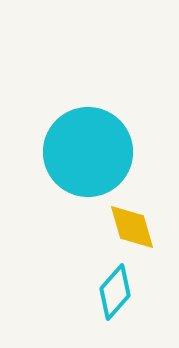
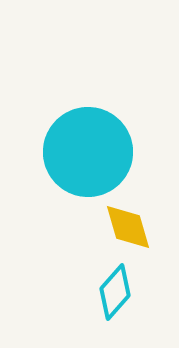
yellow diamond: moved 4 px left
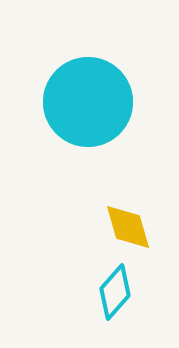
cyan circle: moved 50 px up
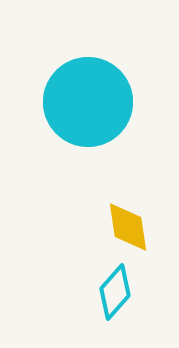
yellow diamond: rotated 8 degrees clockwise
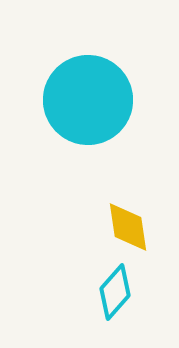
cyan circle: moved 2 px up
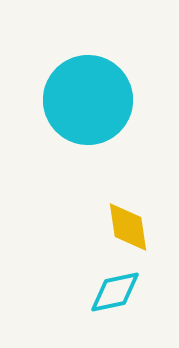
cyan diamond: rotated 36 degrees clockwise
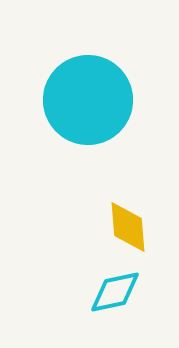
yellow diamond: rotated 4 degrees clockwise
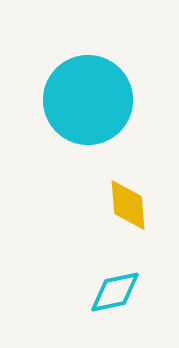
yellow diamond: moved 22 px up
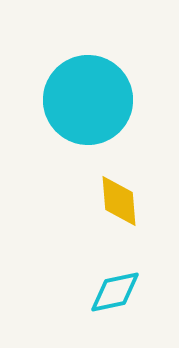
yellow diamond: moved 9 px left, 4 px up
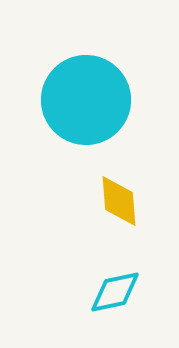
cyan circle: moved 2 px left
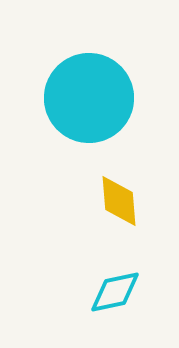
cyan circle: moved 3 px right, 2 px up
